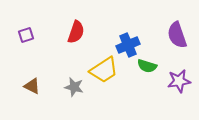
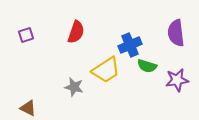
purple semicircle: moved 1 px left, 2 px up; rotated 12 degrees clockwise
blue cross: moved 2 px right
yellow trapezoid: moved 2 px right
purple star: moved 2 px left, 1 px up
brown triangle: moved 4 px left, 22 px down
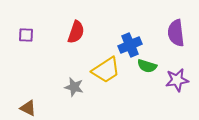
purple square: rotated 21 degrees clockwise
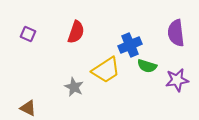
purple square: moved 2 px right, 1 px up; rotated 21 degrees clockwise
gray star: rotated 12 degrees clockwise
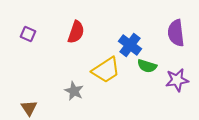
blue cross: rotated 30 degrees counterclockwise
gray star: moved 4 px down
brown triangle: moved 1 px right; rotated 30 degrees clockwise
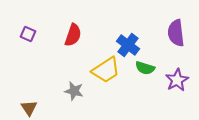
red semicircle: moved 3 px left, 3 px down
blue cross: moved 2 px left
green semicircle: moved 2 px left, 2 px down
purple star: rotated 20 degrees counterclockwise
gray star: rotated 12 degrees counterclockwise
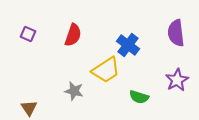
green semicircle: moved 6 px left, 29 px down
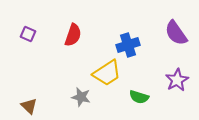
purple semicircle: rotated 28 degrees counterclockwise
blue cross: rotated 35 degrees clockwise
yellow trapezoid: moved 1 px right, 3 px down
gray star: moved 7 px right, 6 px down
brown triangle: moved 2 px up; rotated 12 degrees counterclockwise
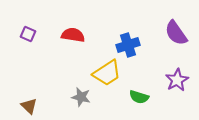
red semicircle: rotated 100 degrees counterclockwise
